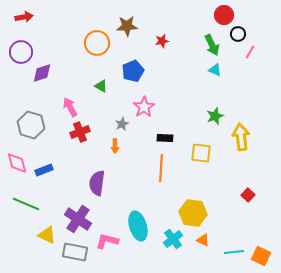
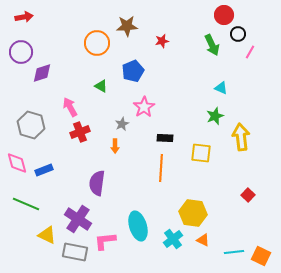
cyan triangle: moved 6 px right, 18 px down
pink L-shape: moved 2 px left; rotated 20 degrees counterclockwise
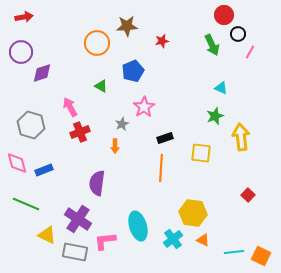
black rectangle: rotated 21 degrees counterclockwise
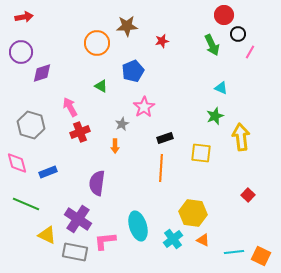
blue rectangle: moved 4 px right, 2 px down
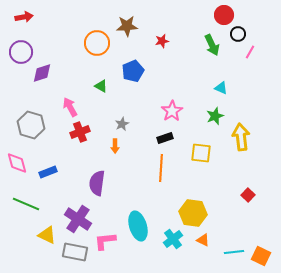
pink star: moved 28 px right, 4 px down
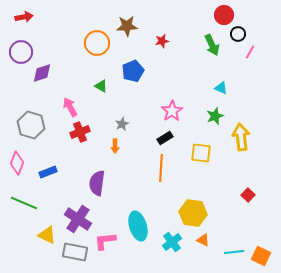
black rectangle: rotated 14 degrees counterclockwise
pink diamond: rotated 35 degrees clockwise
green line: moved 2 px left, 1 px up
cyan cross: moved 1 px left, 3 px down
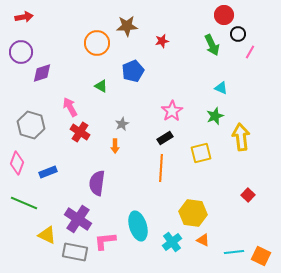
red cross: rotated 36 degrees counterclockwise
yellow square: rotated 20 degrees counterclockwise
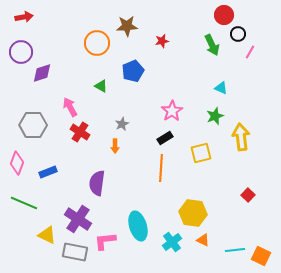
gray hexagon: moved 2 px right; rotated 16 degrees counterclockwise
cyan line: moved 1 px right, 2 px up
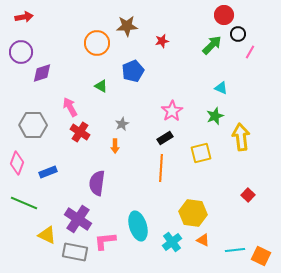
green arrow: rotated 110 degrees counterclockwise
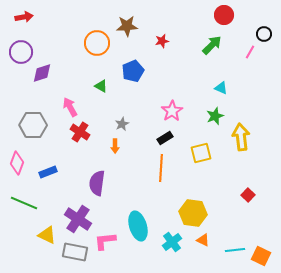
black circle: moved 26 px right
